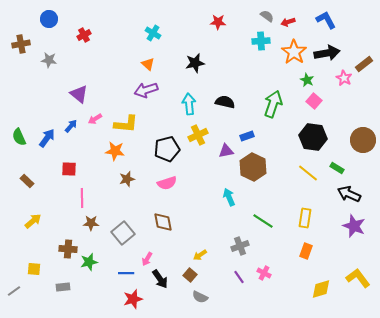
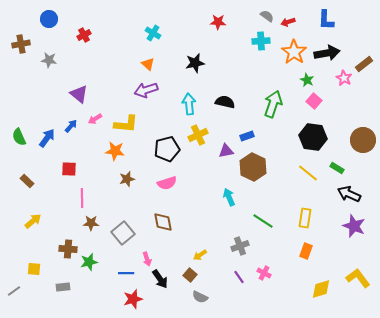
blue L-shape at (326, 20): rotated 150 degrees counterclockwise
pink arrow at (147, 259): rotated 48 degrees counterclockwise
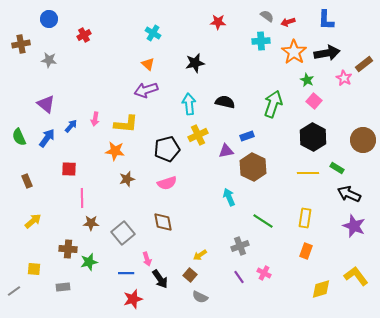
purple triangle at (79, 94): moved 33 px left, 10 px down
pink arrow at (95, 119): rotated 48 degrees counterclockwise
black hexagon at (313, 137): rotated 20 degrees clockwise
yellow line at (308, 173): rotated 40 degrees counterclockwise
brown rectangle at (27, 181): rotated 24 degrees clockwise
yellow L-shape at (358, 278): moved 2 px left, 2 px up
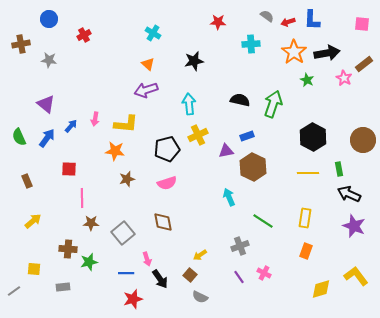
blue L-shape at (326, 20): moved 14 px left
cyan cross at (261, 41): moved 10 px left, 3 px down
black star at (195, 63): moved 1 px left, 2 px up
pink square at (314, 101): moved 48 px right, 77 px up; rotated 35 degrees counterclockwise
black semicircle at (225, 102): moved 15 px right, 2 px up
green rectangle at (337, 168): moved 2 px right, 1 px down; rotated 48 degrees clockwise
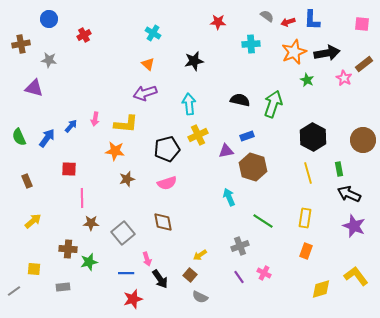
orange star at (294, 52): rotated 15 degrees clockwise
purple arrow at (146, 90): moved 1 px left, 3 px down
purple triangle at (46, 104): moved 12 px left, 16 px up; rotated 24 degrees counterclockwise
brown hexagon at (253, 167): rotated 8 degrees counterclockwise
yellow line at (308, 173): rotated 75 degrees clockwise
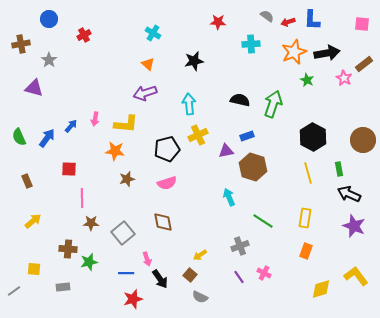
gray star at (49, 60): rotated 28 degrees clockwise
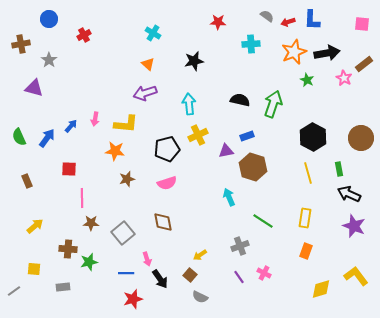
brown circle at (363, 140): moved 2 px left, 2 px up
yellow arrow at (33, 221): moved 2 px right, 5 px down
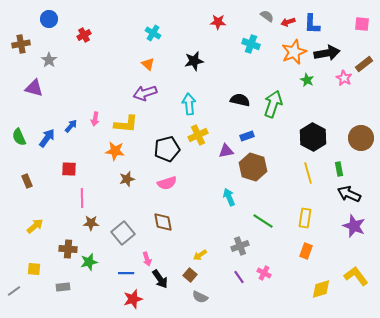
blue L-shape at (312, 20): moved 4 px down
cyan cross at (251, 44): rotated 24 degrees clockwise
